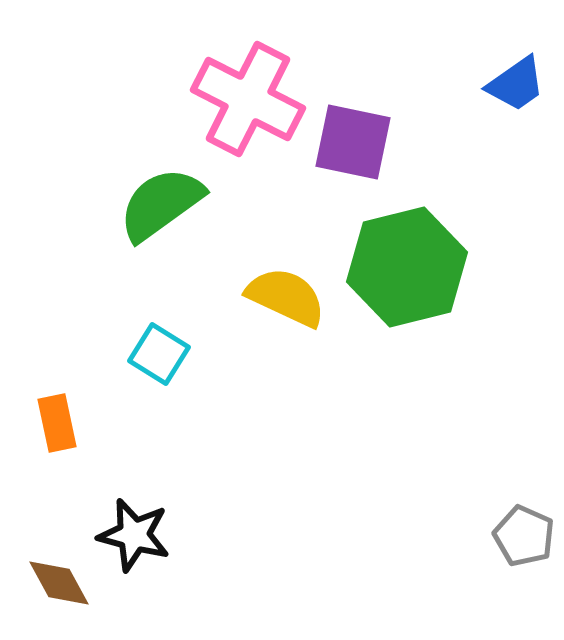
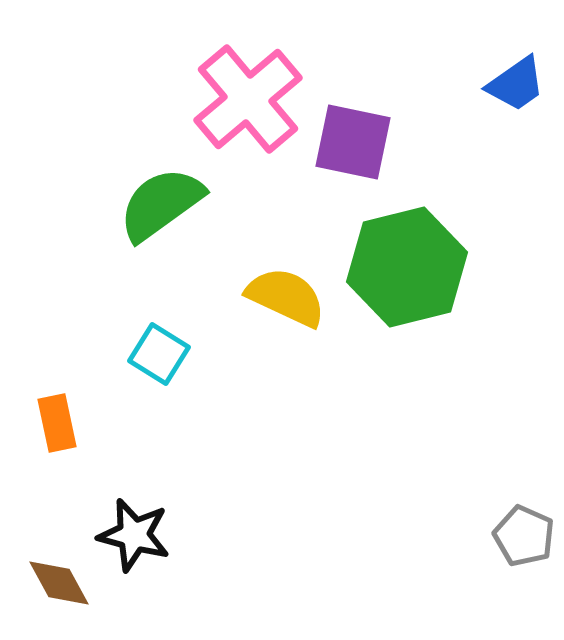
pink cross: rotated 23 degrees clockwise
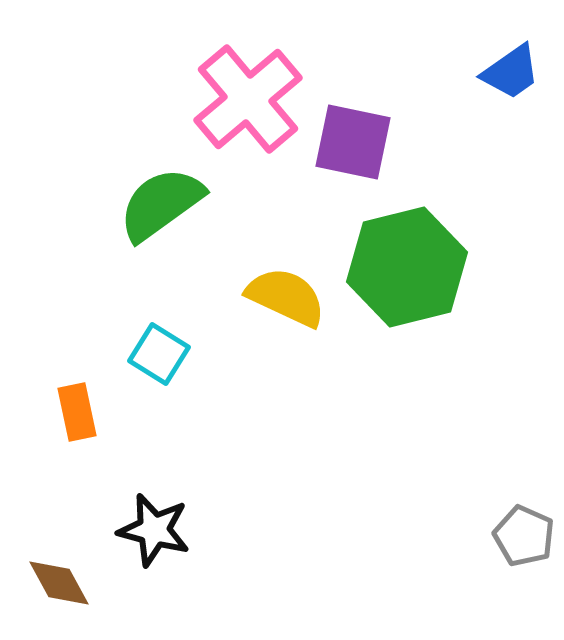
blue trapezoid: moved 5 px left, 12 px up
orange rectangle: moved 20 px right, 11 px up
black star: moved 20 px right, 5 px up
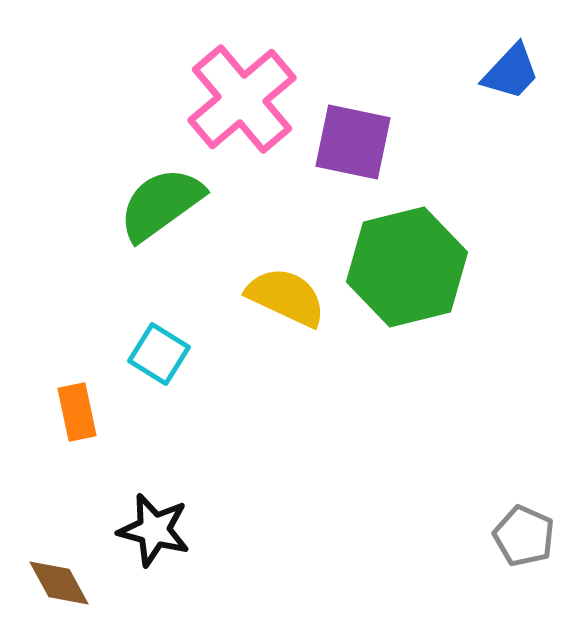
blue trapezoid: rotated 12 degrees counterclockwise
pink cross: moved 6 px left
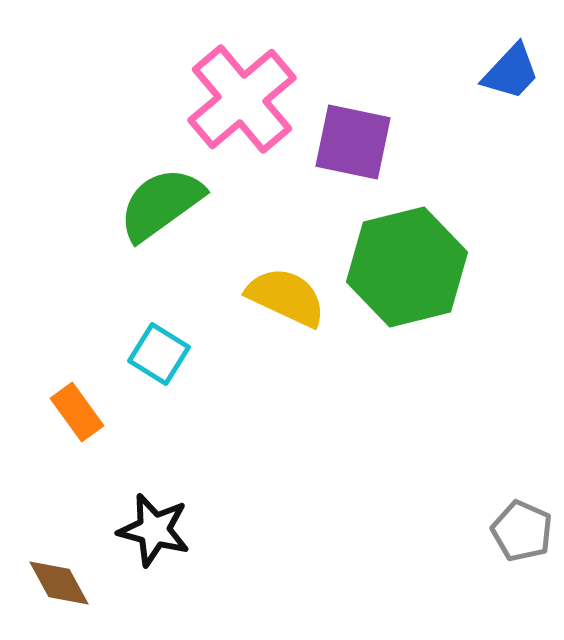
orange rectangle: rotated 24 degrees counterclockwise
gray pentagon: moved 2 px left, 5 px up
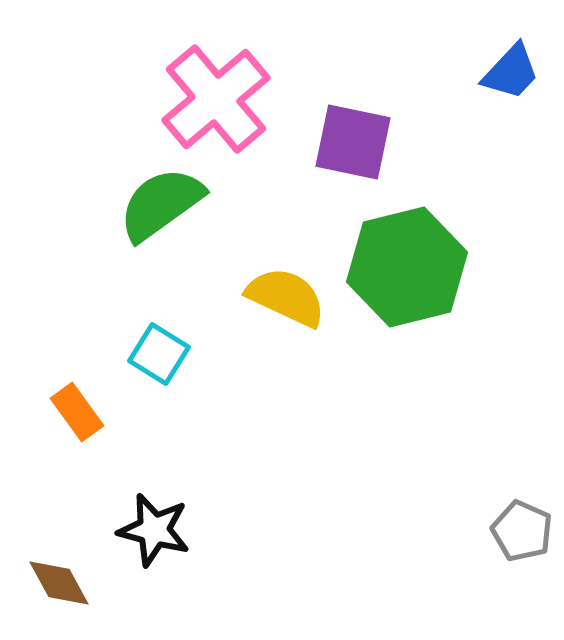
pink cross: moved 26 px left
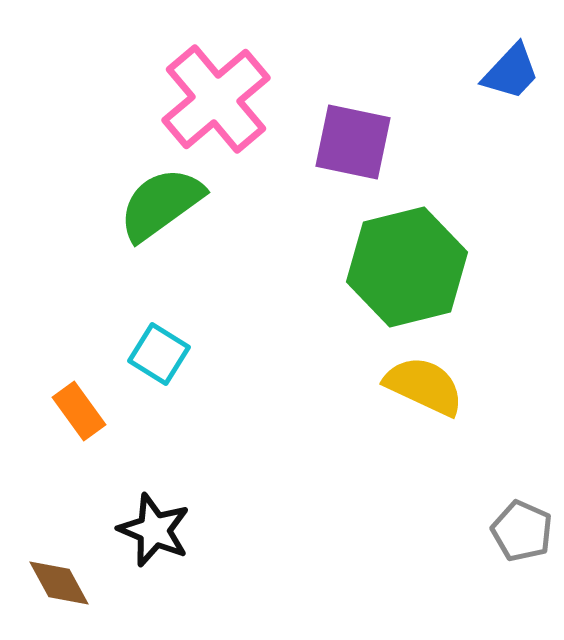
yellow semicircle: moved 138 px right, 89 px down
orange rectangle: moved 2 px right, 1 px up
black star: rotated 8 degrees clockwise
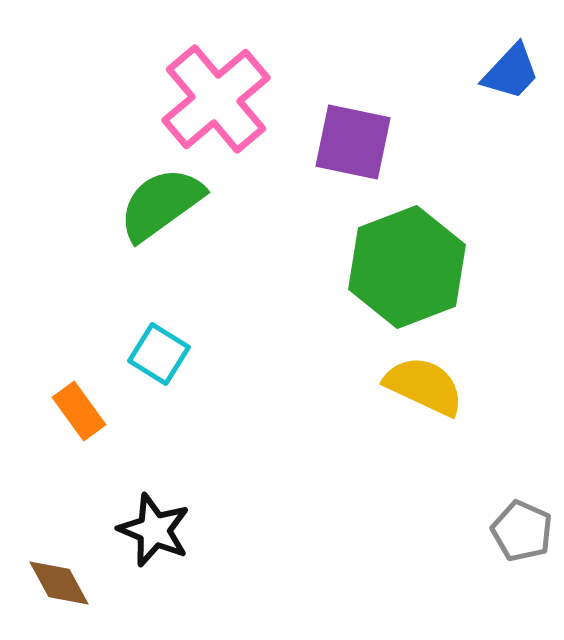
green hexagon: rotated 7 degrees counterclockwise
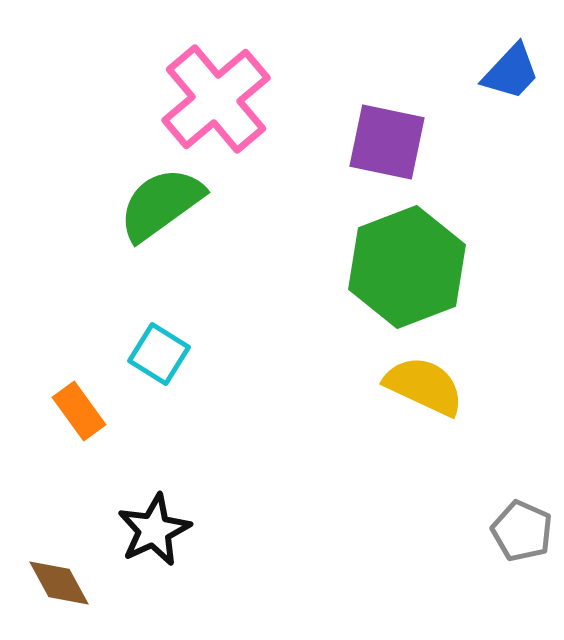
purple square: moved 34 px right
black star: rotated 24 degrees clockwise
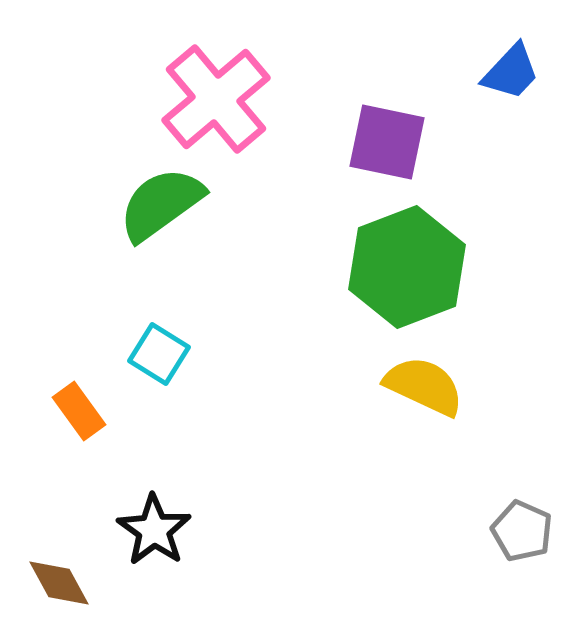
black star: rotated 12 degrees counterclockwise
